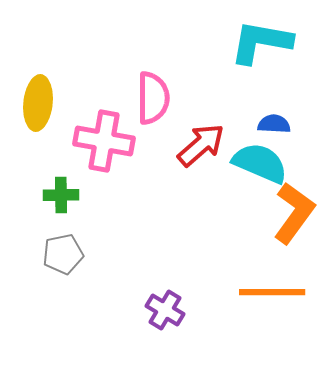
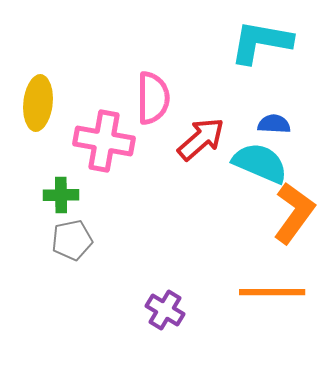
red arrow: moved 6 px up
gray pentagon: moved 9 px right, 14 px up
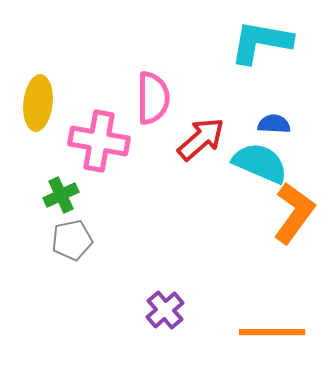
pink cross: moved 5 px left
green cross: rotated 24 degrees counterclockwise
orange line: moved 40 px down
purple cross: rotated 18 degrees clockwise
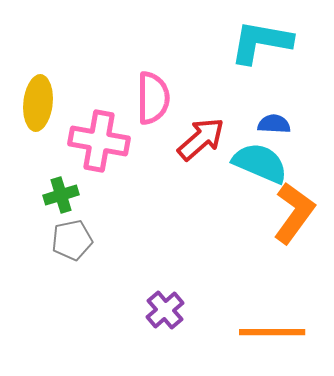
green cross: rotated 8 degrees clockwise
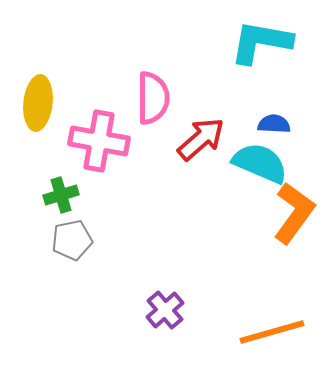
orange line: rotated 16 degrees counterclockwise
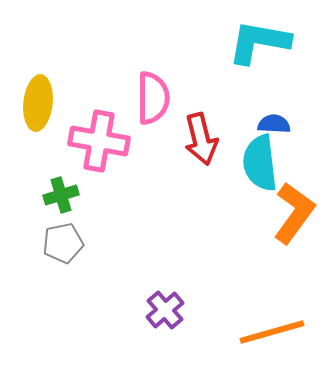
cyan L-shape: moved 2 px left
red arrow: rotated 117 degrees clockwise
cyan semicircle: rotated 120 degrees counterclockwise
gray pentagon: moved 9 px left, 3 px down
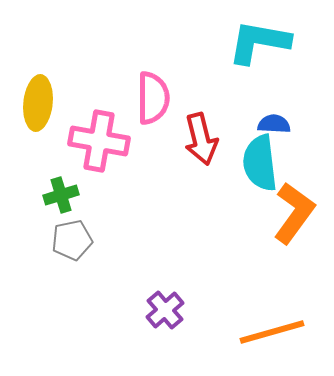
gray pentagon: moved 9 px right, 3 px up
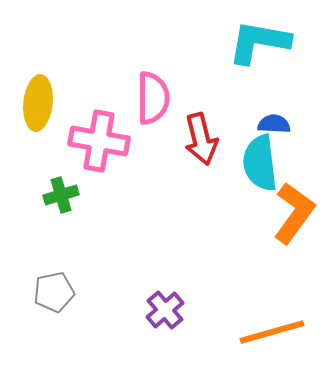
gray pentagon: moved 18 px left, 52 px down
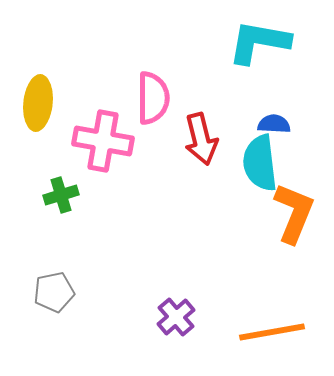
pink cross: moved 4 px right
orange L-shape: rotated 14 degrees counterclockwise
purple cross: moved 11 px right, 7 px down
orange line: rotated 6 degrees clockwise
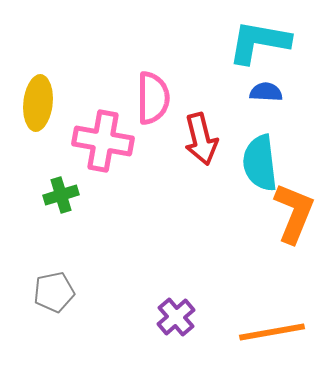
blue semicircle: moved 8 px left, 32 px up
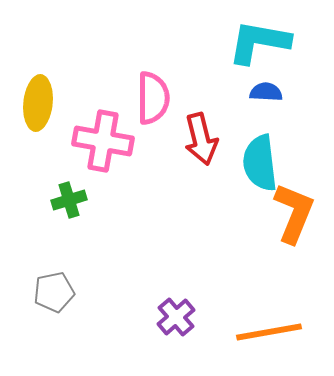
green cross: moved 8 px right, 5 px down
orange line: moved 3 px left
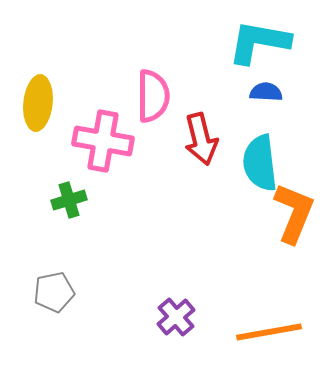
pink semicircle: moved 2 px up
